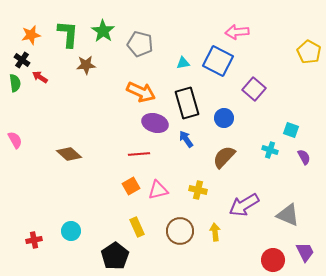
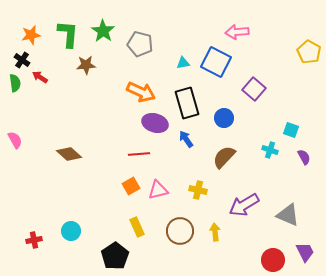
blue square: moved 2 px left, 1 px down
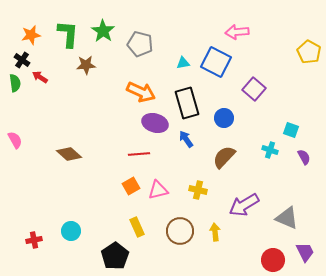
gray triangle: moved 1 px left, 3 px down
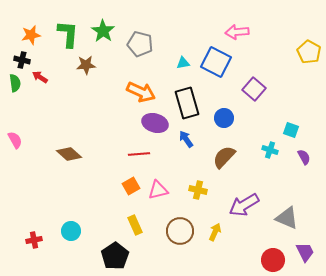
black cross: rotated 21 degrees counterclockwise
yellow rectangle: moved 2 px left, 2 px up
yellow arrow: rotated 30 degrees clockwise
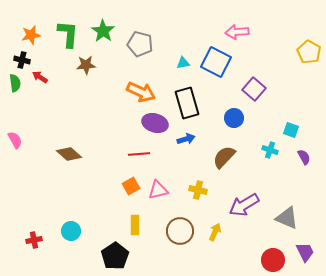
blue circle: moved 10 px right
blue arrow: rotated 108 degrees clockwise
yellow rectangle: rotated 24 degrees clockwise
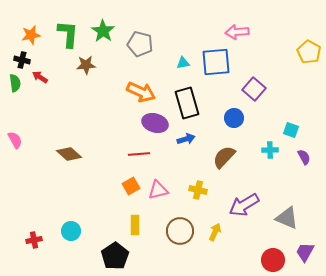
blue square: rotated 32 degrees counterclockwise
cyan cross: rotated 21 degrees counterclockwise
purple trapezoid: rotated 125 degrees counterclockwise
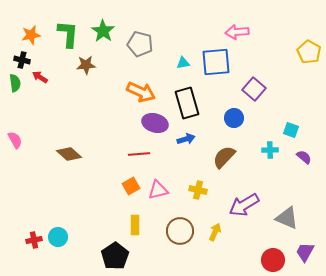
purple semicircle: rotated 21 degrees counterclockwise
cyan circle: moved 13 px left, 6 px down
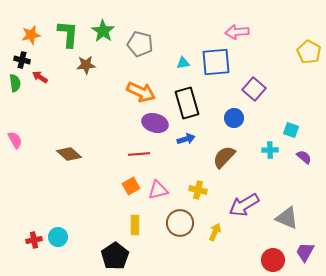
brown circle: moved 8 px up
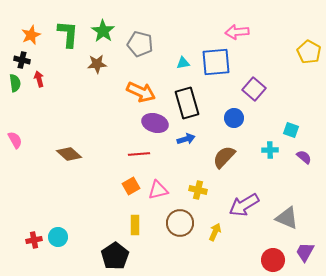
orange star: rotated 12 degrees counterclockwise
brown star: moved 11 px right, 1 px up
red arrow: moved 1 px left, 2 px down; rotated 42 degrees clockwise
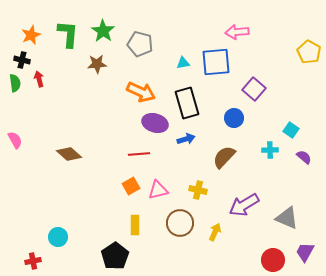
cyan square: rotated 14 degrees clockwise
red cross: moved 1 px left, 21 px down
